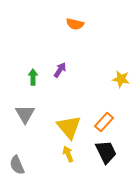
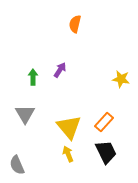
orange semicircle: rotated 90 degrees clockwise
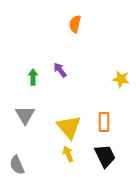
purple arrow: rotated 70 degrees counterclockwise
gray triangle: moved 1 px down
orange rectangle: rotated 42 degrees counterclockwise
black trapezoid: moved 1 px left, 4 px down
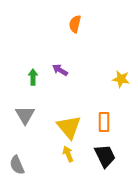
purple arrow: rotated 21 degrees counterclockwise
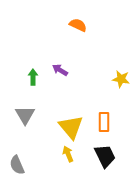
orange semicircle: moved 3 px right, 1 px down; rotated 102 degrees clockwise
yellow triangle: moved 2 px right
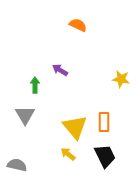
green arrow: moved 2 px right, 8 px down
yellow triangle: moved 4 px right
yellow arrow: rotated 28 degrees counterclockwise
gray semicircle: rotated 126 degrees clockwise
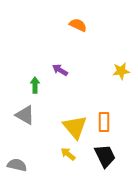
yellow star: moved 8 px up; rotated 18 degrees counterclockwise
gray triangle: rotated 30 degrees counterclockwise
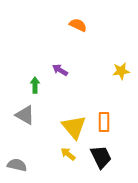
yellow triangle: moved 1 px left
black trapezoid: moved 4 px left, 1 px down
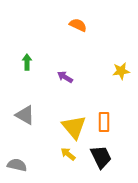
purple arrow: moved 5 px right, 7 px down
green arrow: moved 8 px left, 23 px up
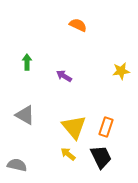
purple arrow: moved 1 px left, 1 px up
orange rectangle: moved 2 px right, 5 px down; rotated 18 degrees clockwise
